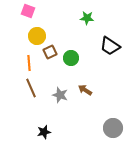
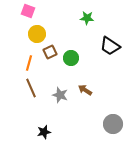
yellow circle: moved 2 px up
orange line: rotated 21 degrees clockwise
gray circle: moved 4 px up
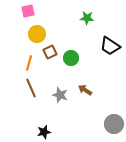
pink square: rotated 32 degrees counterclockwise
gray circle: moved 1 px right
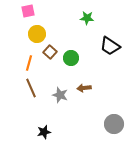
brown square: rotated 24 degrees counterclockwise
brown arrow: moved 1 px left, 2 px up; rotated 40 degrees counterclockwise
